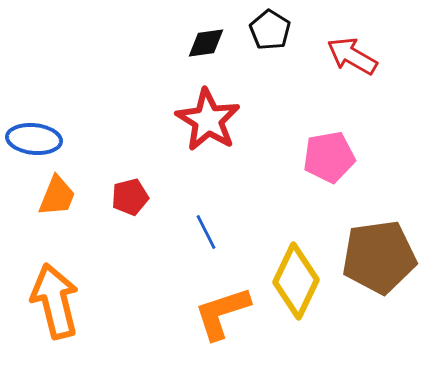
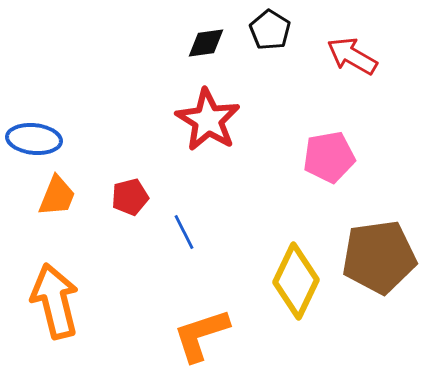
blue line: moved 22 px left
orange L-shape: moved 21 px left, 22 px down
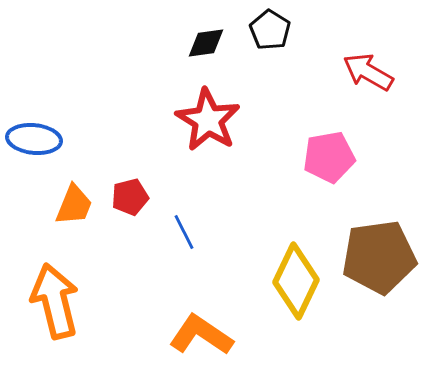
red arrow: moved 16 px right, 16 px down
orange trapezoid: moved 17 px right, 9 px down
orange L-shape: rotated 52 degrees clockwise
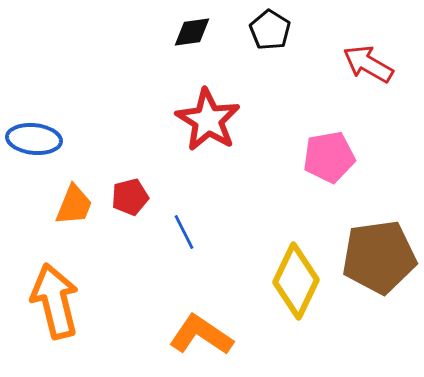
black diamond: moved 14 px left, 11 px up
red arrow: moved 8 px up
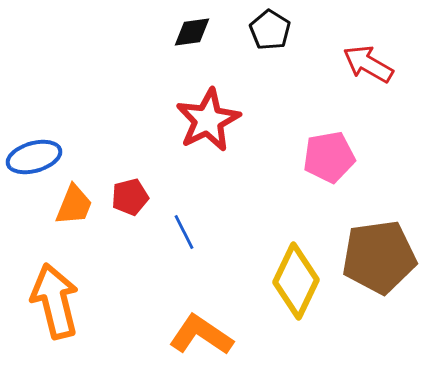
red star: rotated 14 degrees clockwise
blue ellipse: moved 18 px down; rotated 22 degrees counterclockwise
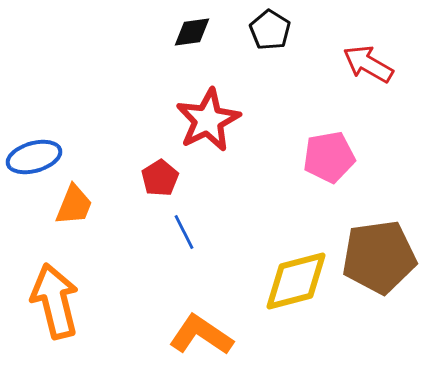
red pentagon: moved 30 px right, 19 px up; rotated 18 degrees counterclockwise
yellow diamond: rotated 50 degrees clockwise
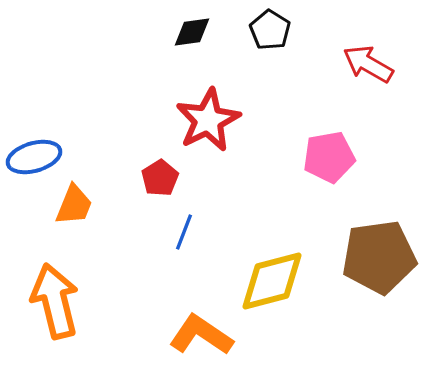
blue line: rotated 48 degrees clockwise
yellow diamond: moved 24 px left
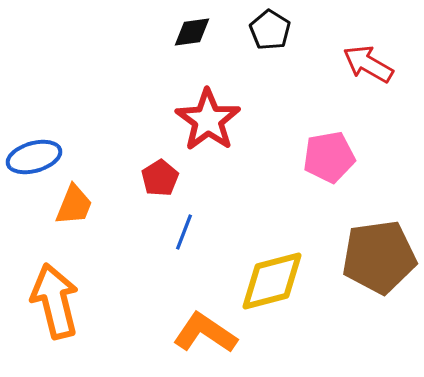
red star: rotated 10 degrees counterclockwise
orange L-shape: moved 4 px right, 2 px up
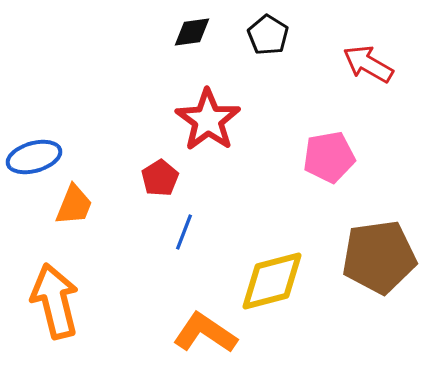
black pentagon: moved 2 px left, 5 px down
